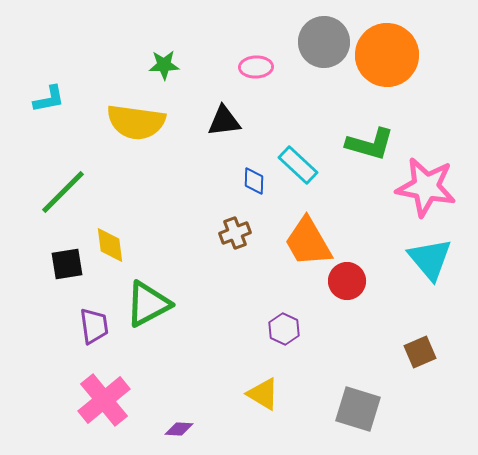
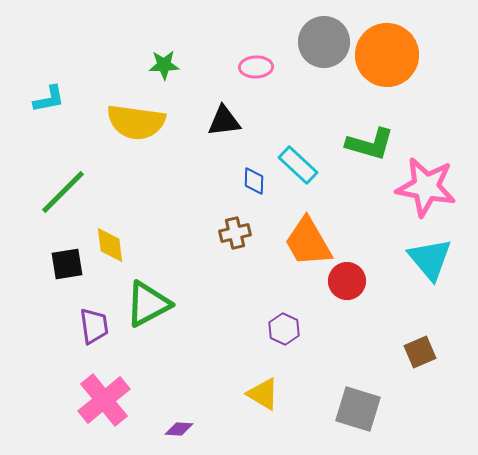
brown cross: rotated 8 degrees clockwise
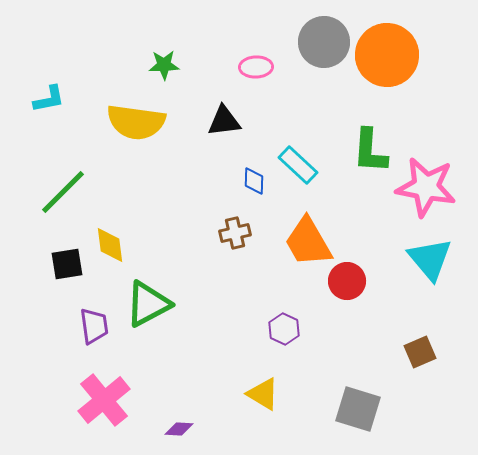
green L-shape: moved 7 px down; rotated 78 degrees clockwise
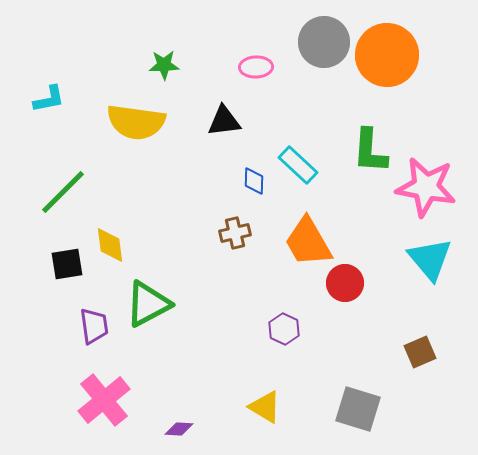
red circle: moved 2 px left, 2 px down
yellow triangle: moved 2 px right, 13 px down
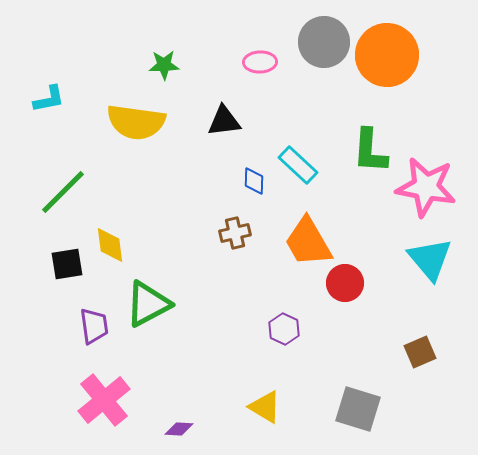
pink ellipse: moved 4 px right, 5 px up
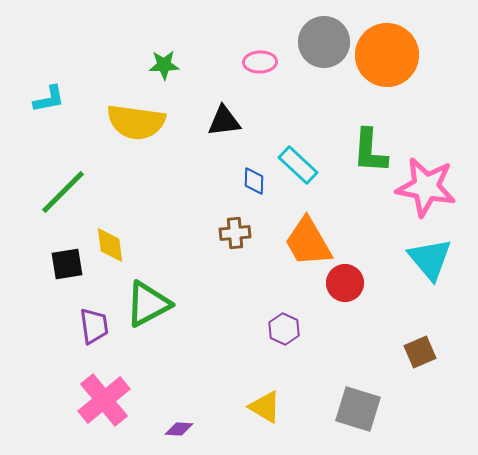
brown cross: rotated 8 degrees clockwise
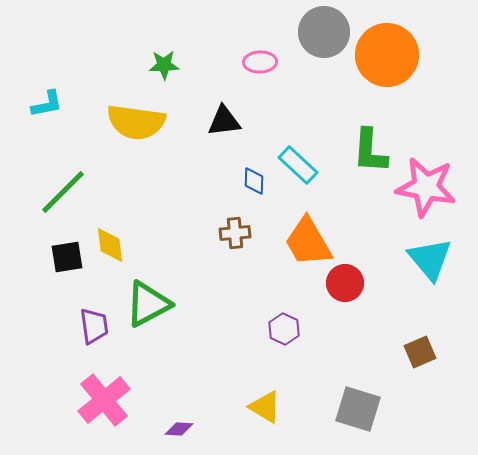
gray circle: moved 10 px up
cyan L-shape: moved 2 px left, 5 px down
black square: moved 7 px up
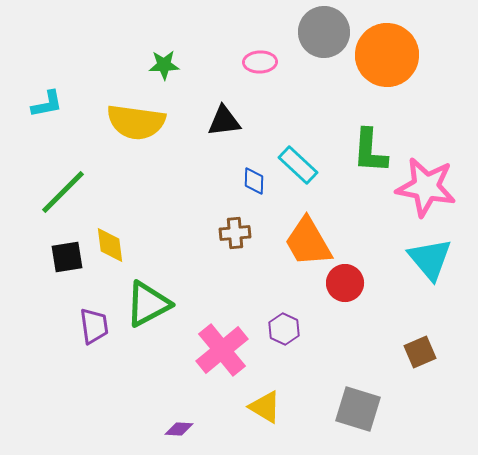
pink cross: moved 118 px right, 50 px up
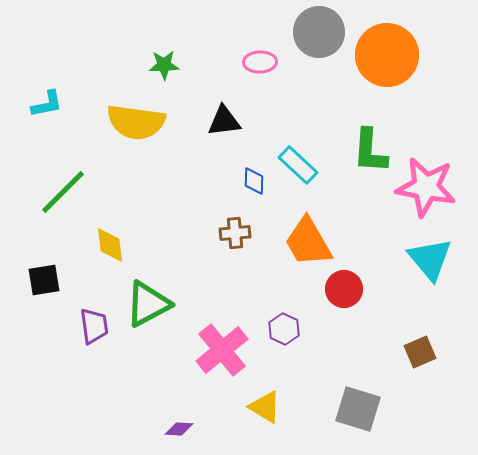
gray circle: moved 5 px left
black square: moved 23 px left, 23 px down
red circle: moved 1 px left, 6 px down
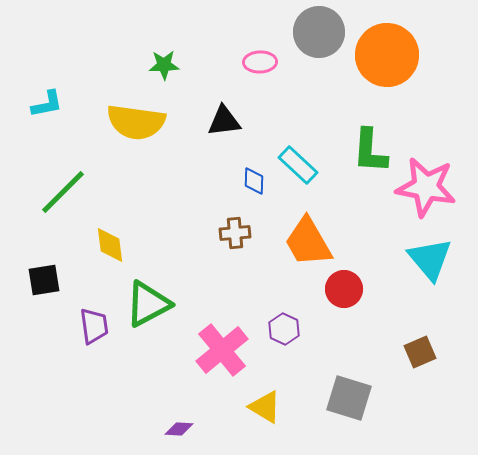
gray square: moved 9 px left, 11 px up
